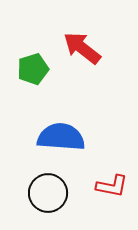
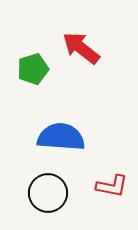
red arrow: moved 1 px left
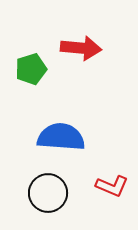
red arrow: rotated 147 degrees clockwise
green pentagon: moved 2 px left
red L-shape: rotated 12 degrees clockwise
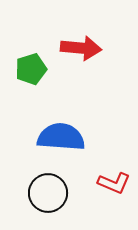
red L-shape: moved 2 px right, 3 px up
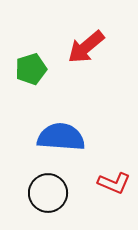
red arrow: moved 5 px right, 1 px up; rotated 135 degrees clockwise
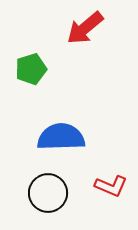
red arrow: moved 1 px left, 19 px up
blue semicircle: rotated 6 degrees counterclockwise
red L-shape: moved 3 px left, 3 px down
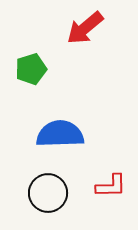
blue semicircle: moved 1 px left, 3 px up
red L-shape: rotated 24 degrees counterclockwise
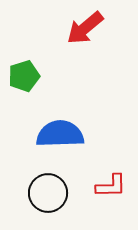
green pentagon: moved 7 px left, 7 px down
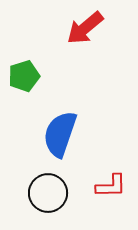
blue semicircle: rotated 69 degrees counterclockwise
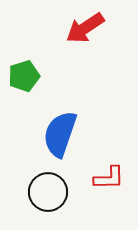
red arrow: rotated 6 degrees clockwise
red L-shape: moved 2 px left, 8 px up
black circle: moved 1 px up
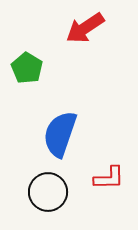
green pentagon: moved 3 px right, 8 px up; rotated 24 degrees counterclockwise
